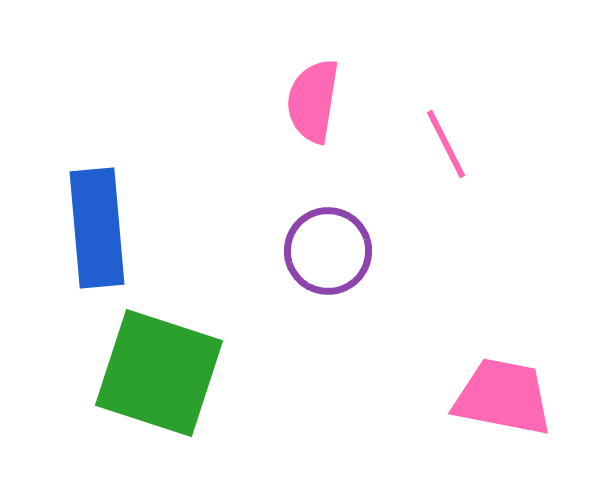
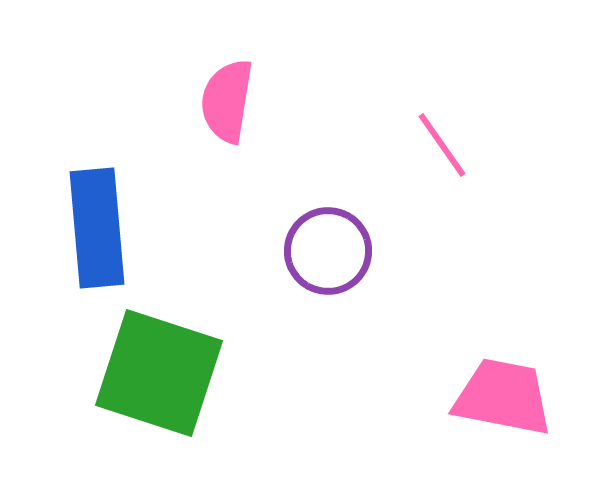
pink semicircle: moved 86 px left
pink line: moved 4 px left, 1 px down; rotated 8 degrees counterclockwise
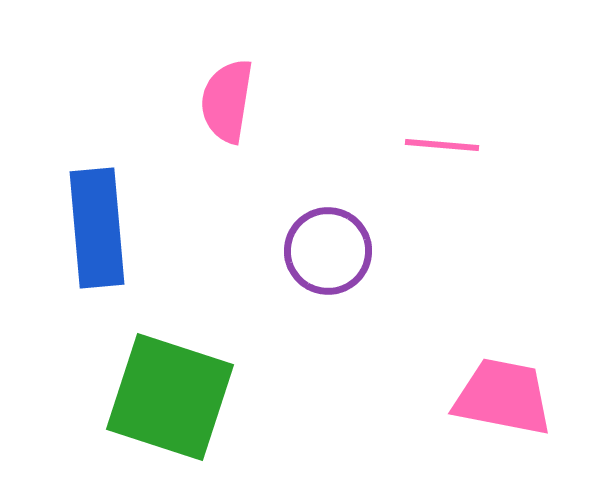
pink line: rotated 50 degrees counterclockwise
green square: moved 11 px right, 24 px down
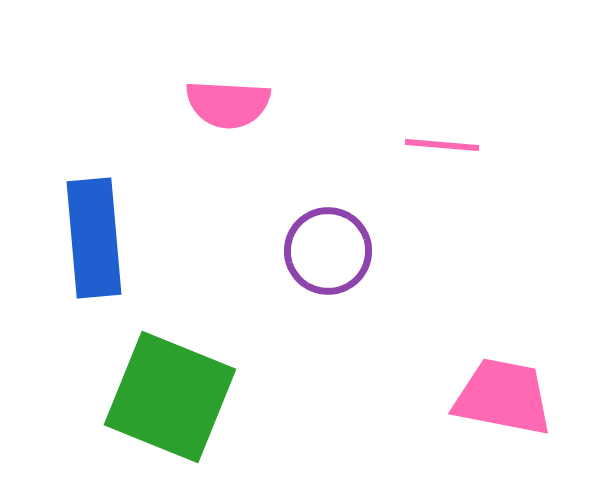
pink semicircle: moved 1 px right, 3 px down; rotated 96 degrees counterclockwise
blue rectangle: moved 3 px left, 10 px down
green square: rotated 4 degrees clockwise
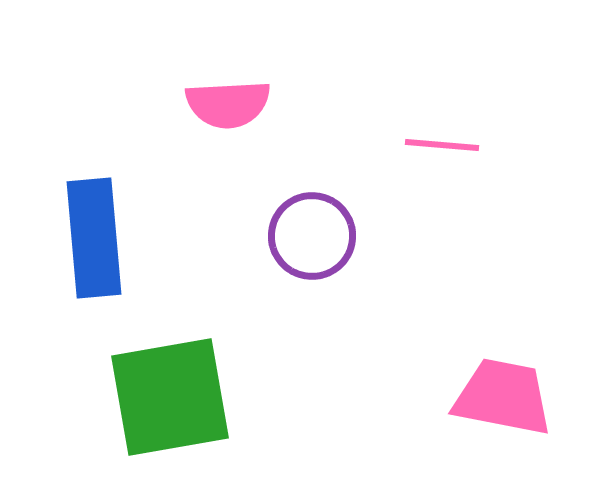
pink semicircle: rotated 6 degrees counterclockwise
purple circle: moved 16 px left, 15 px up
green square: rotated 32 degrees counterclockwise
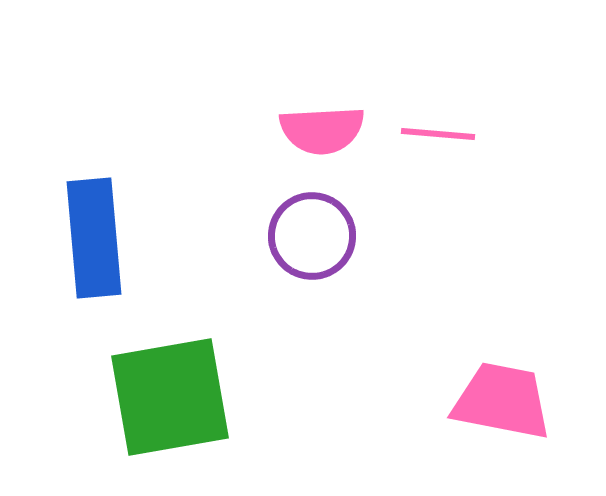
pink semicircle: moved 94 px right, 26 px down
pink line: moved 4 px left, 11 px up
pink trapezoid: moved 1 px left, 4 px down
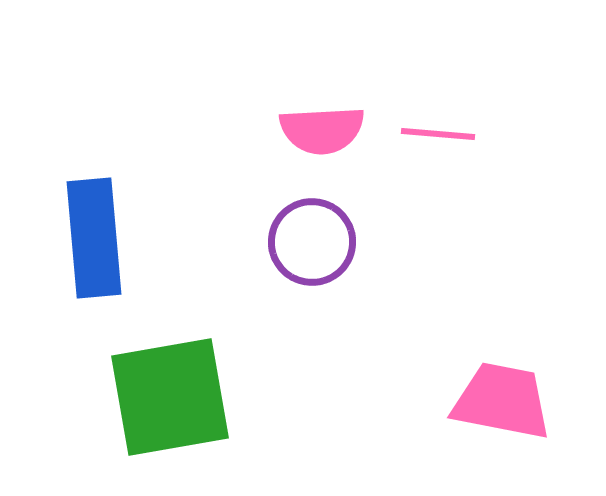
purple circle: moved 6 px down
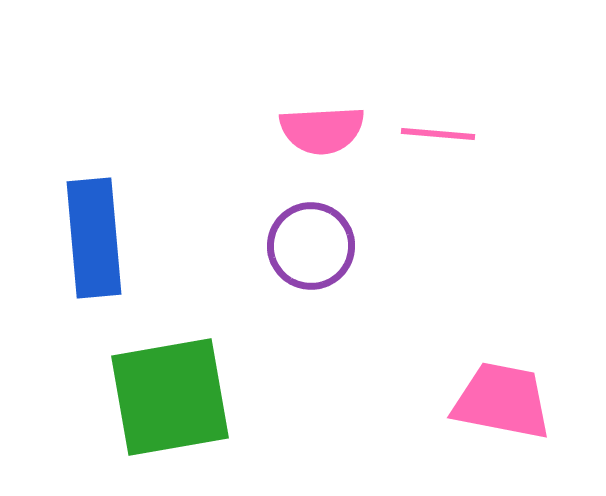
purple circle: moved 1 px left, 4 px down
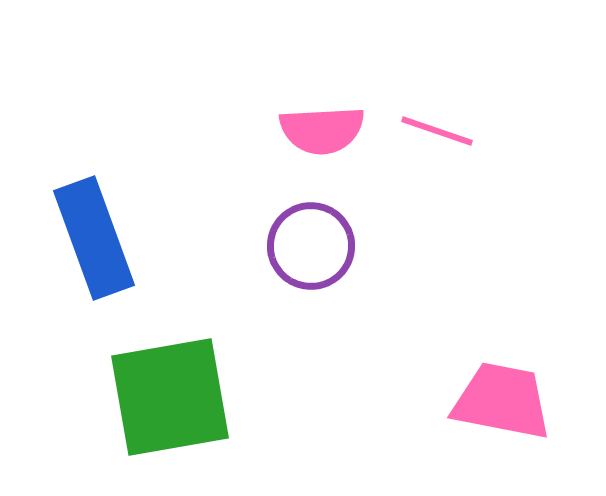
pink line: moved 1 px left, 3 px up; rotated 14 degrees clockwise
blue rectangle: rotated 15 degrees counterclockwise
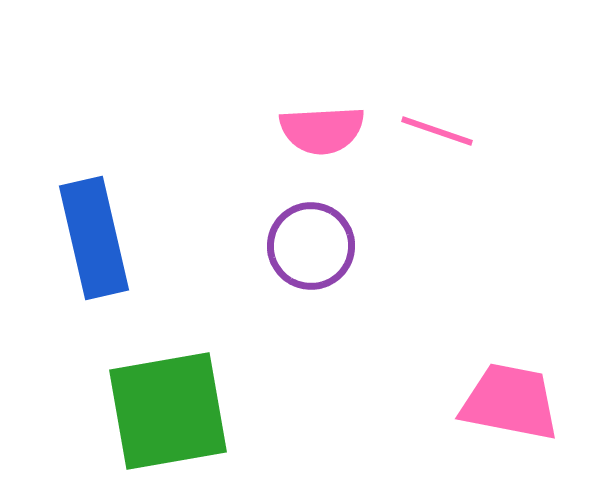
blue rectangle: rotated 7 degrees clockwise
green square: moved 2 px left, 14 px down
pink trapezoid: moved 8 px right, 1 px down
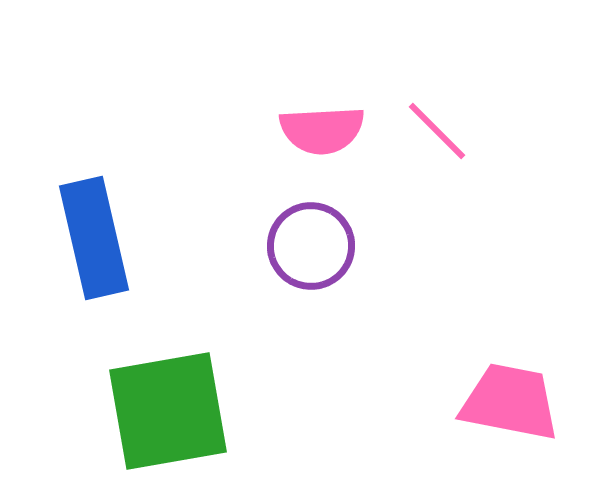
pink line: rotated 26 degrees clockwise
